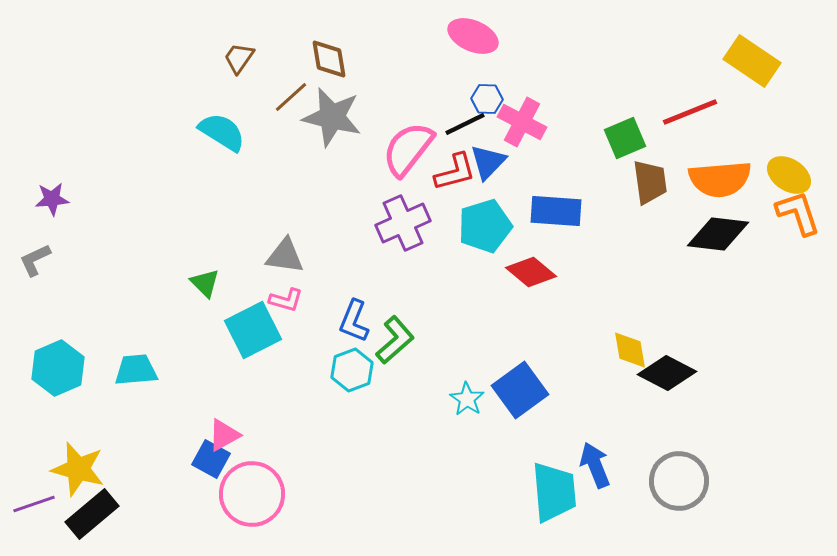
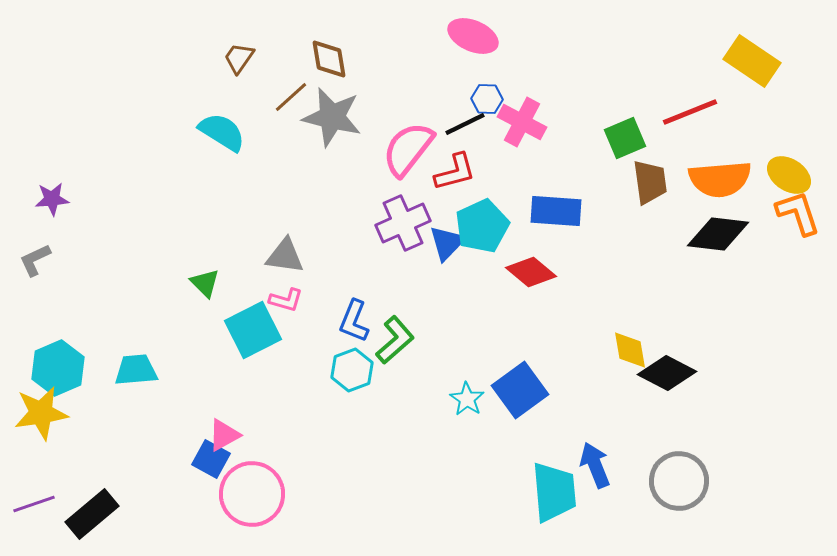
blue triangle at (488, 162): moved 41 px left, 81 px down
cyan pentagon at (485, 226): moved 3 px left; rotated 8 degrees counterclockwise
yellow star at (78, 469): moved 37 px left, 56 px up; rotated 24 degrees counterclockwise
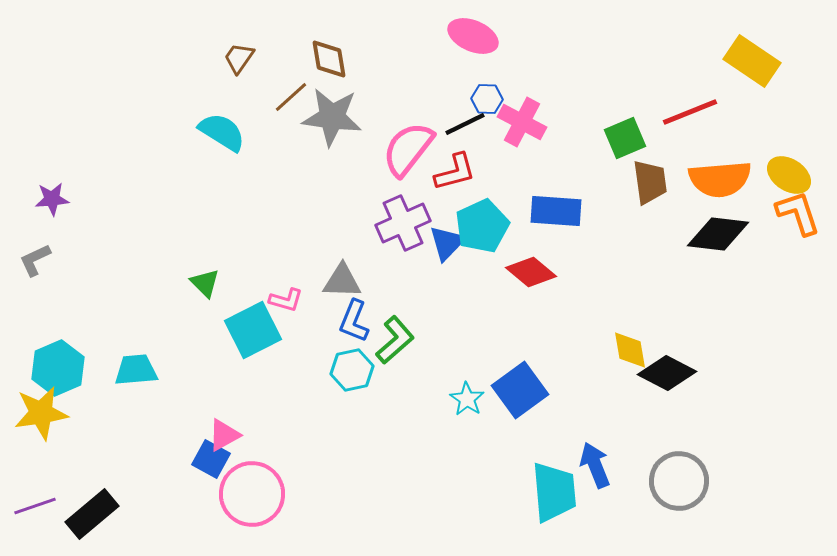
gray star at (332, 117): rotated 6 degrees counterclockwise
gray triangle at (285, 256): moved 57 px right, 25 px down; rotated 6 degrees counterclockwise
cyan hexagon at (352, 370): rotated 9 degrees clockwise
purple line at (34, 504): moved 1 px right, 2 px down
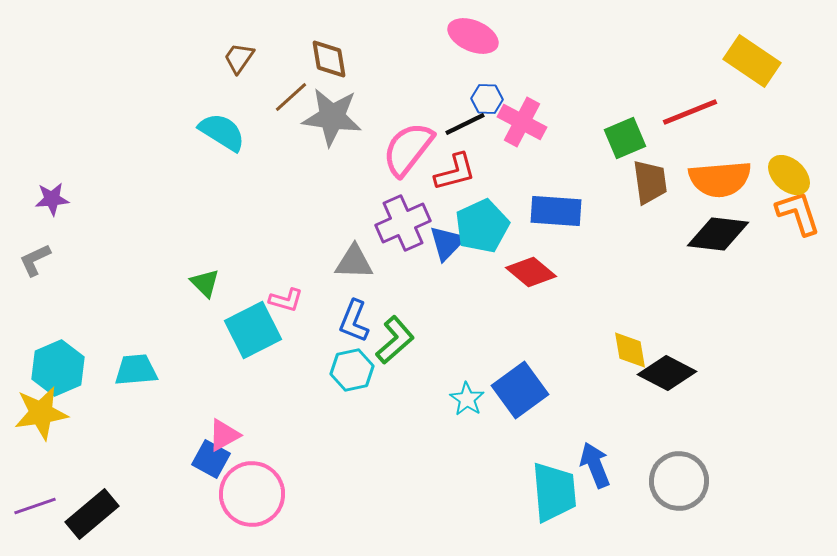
yellow ellipse at (789, 175): rotated 9 degrees clockwise
gray triangle at (342, 281): moved 12 px right, 19 px up
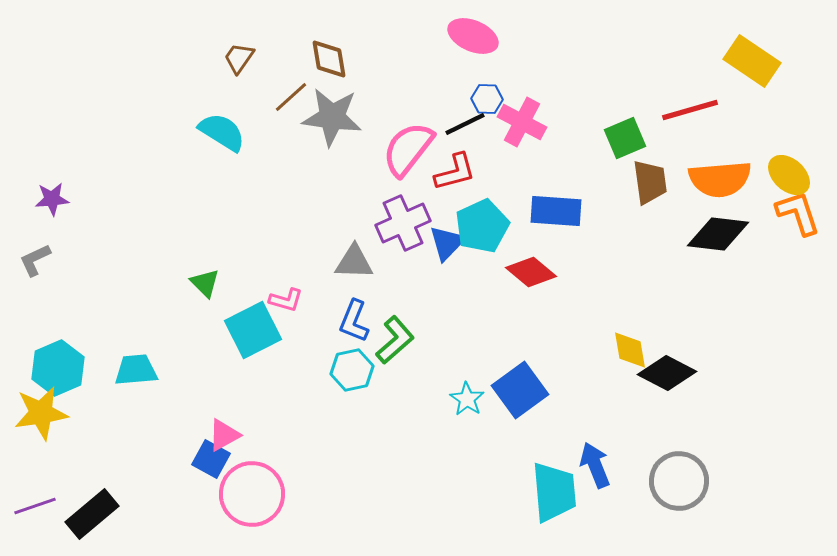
red line at (690, 112): moved 2 px up; rotated 6 degrees clockwise
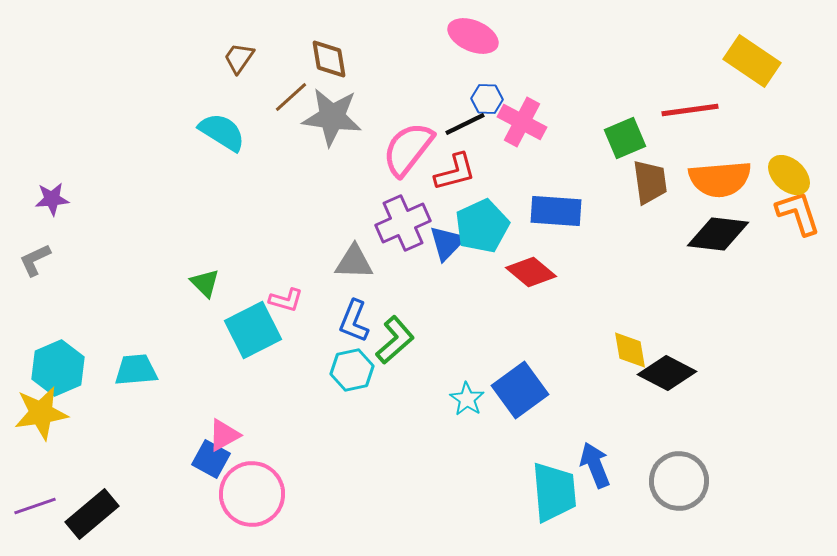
red line at (690, 110): rotated 8 degrees clockwise
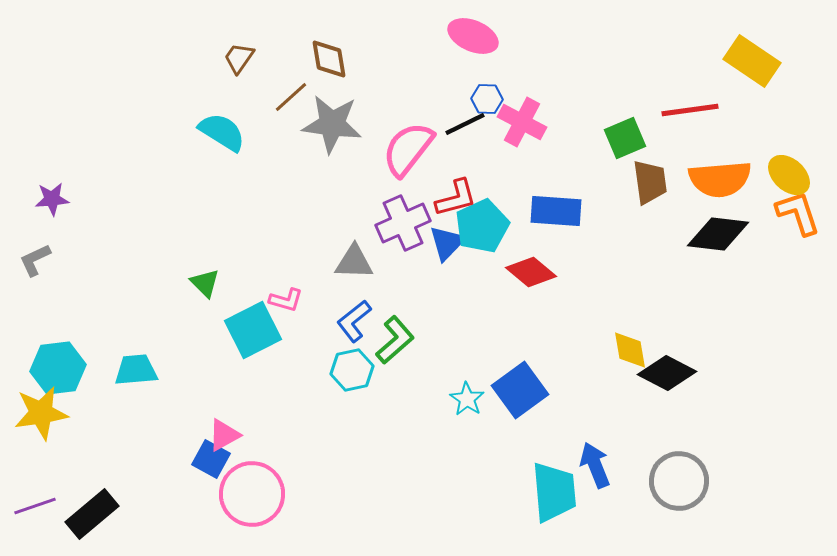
gray star at (332, 117): moved 7 px down
red L-shape at (455, 172): moved 1 px right, 26 px down
blue L-shape at (354, 321): rotated 30 degrees clockwise
cyan hexagon at (58, 368): rotated 16 degrees clockwise
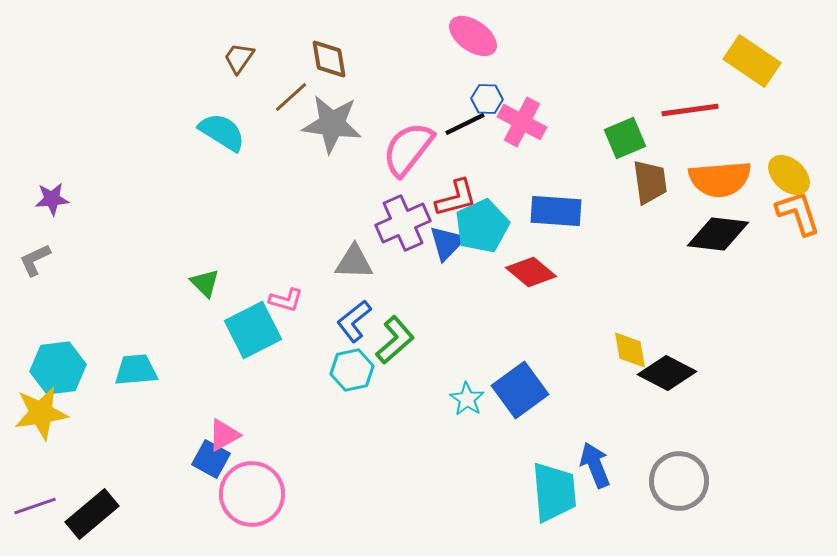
pink ellipse at (473, 36): rotated 12 degrees clockwise
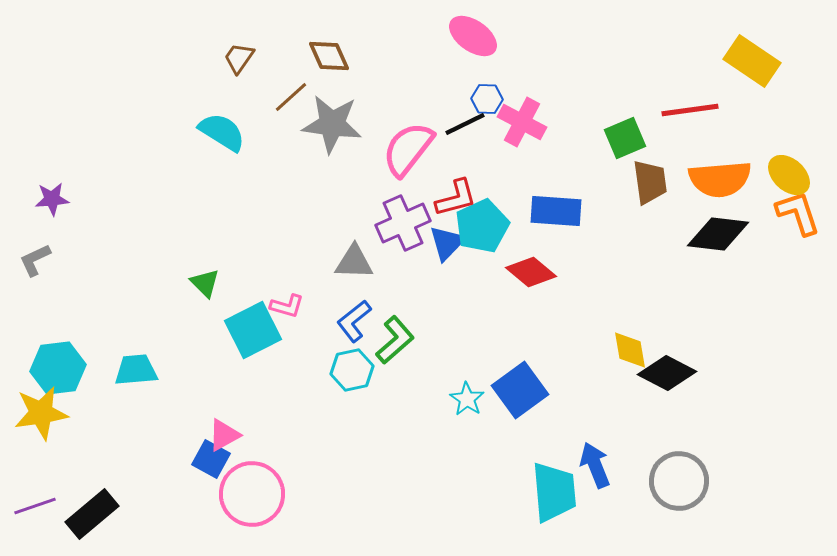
brown diamond at (329, 59): moved 3 px up; rotated 15 degrees counterclockwise
pink L-shape at (286, 300): moved 1 px right, 6 px down
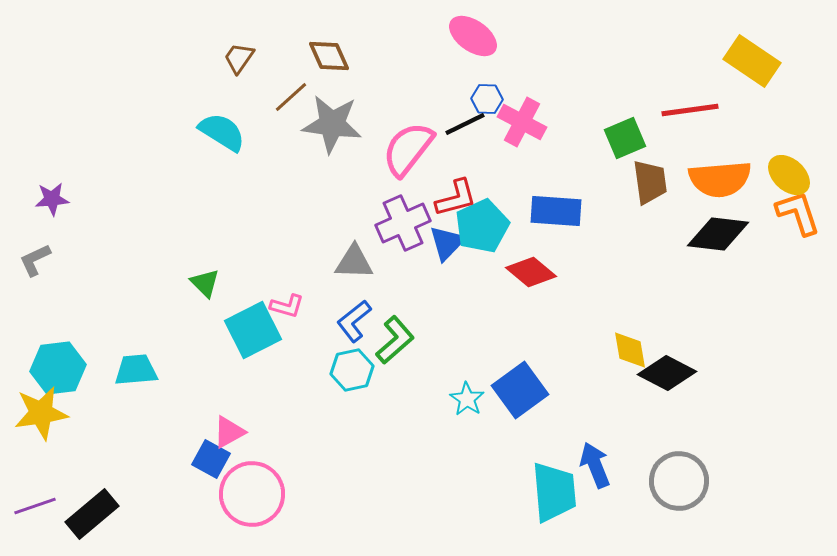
pink triangle at (224, 435): moved 5 px right, 3 px up
